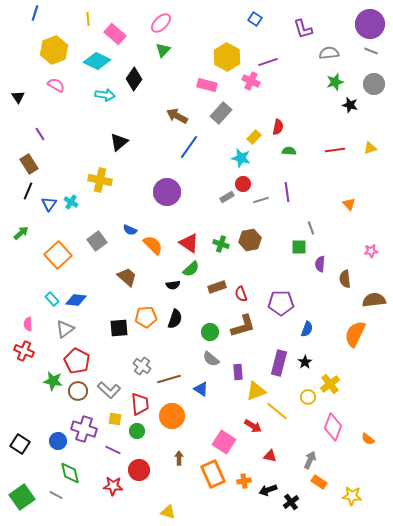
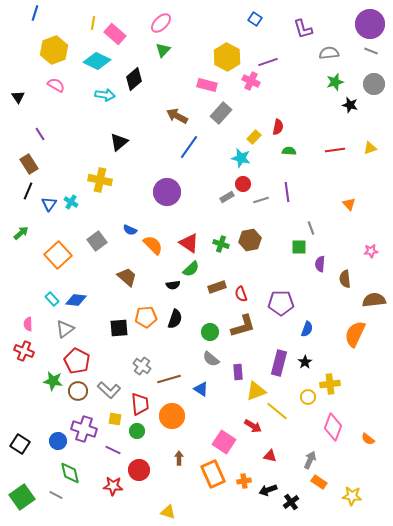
yellow line at (88, 19): moved 5 px right, 4 px down; rotated 16 degrees clockwise
black diamond at (134, 79): rotated 15 degrees clockwise
yellow cross at (330, 384): rotated 30 degrees clockwise
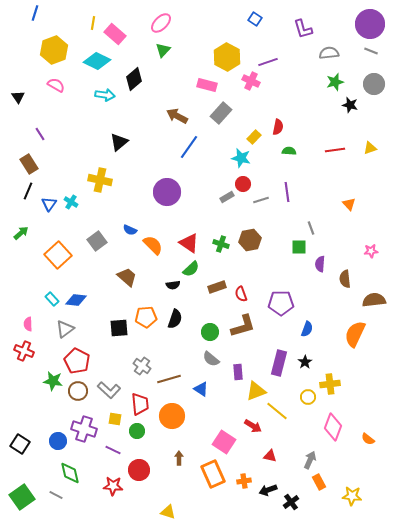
orange rectangle at (319, 482): rotated 28 degrees clockwise
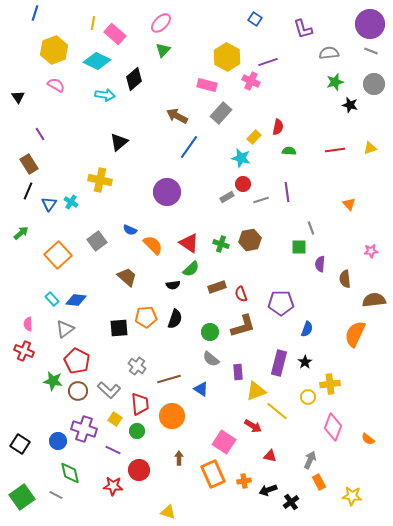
gray cross at (142, 366): moved 5 px left
yellow square at (115, 419): rotated 24 degrees clockwise
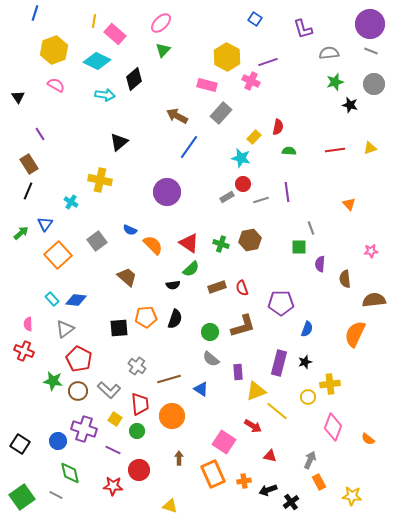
yellow line at (93, 23): moved 1 px right, 2 px up
blue triangle at (49, 204): moved 4 px left, 20 px down
red semicircle at (241, 294): moved 1 px right, 6 px up
red pentagon at (77, 361): moved 2 px right, 2 px up
black star at (305, 362): rotated 16 degrees clockwise
yellow triangle at (168, 512): moved 2 px right, 6 px up
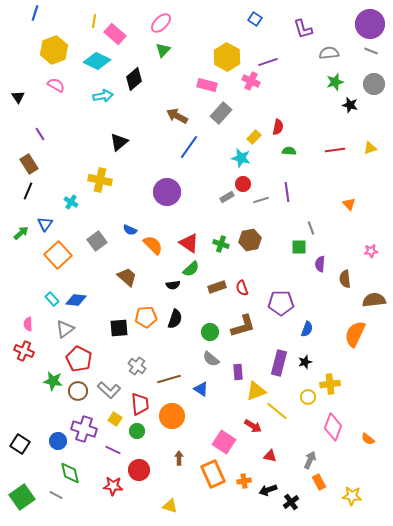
cyan arrow at (105, 95): moved 2 px left, 1 px down; rotated 18 degrees counterclockwise
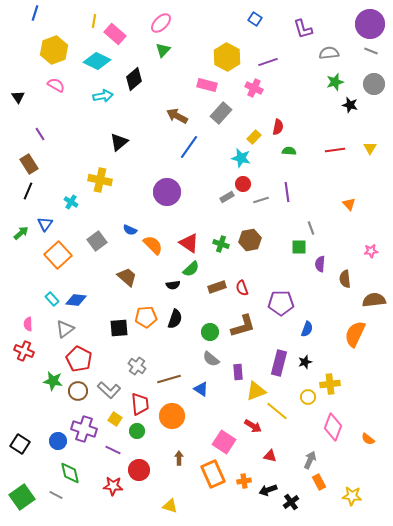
pink cross at (251, 81): moved 3 px right, 7 px down
yellow triangle at (370, 148): rotated 40 degrees counterclockwise
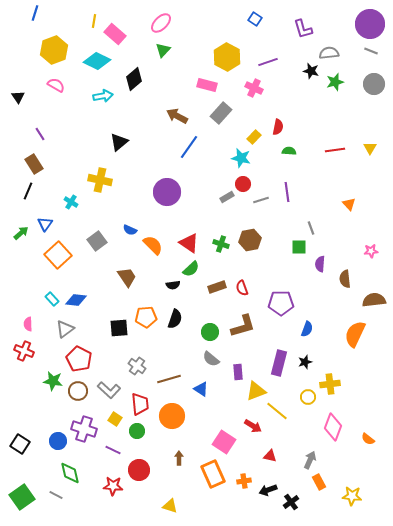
black star at (350, 105): moved 39 px left, 34 px up
brown rectangle at (29, 164): moved 5 px right
brown trapezoid at (127, 277): rotated 15 degrees clockwise
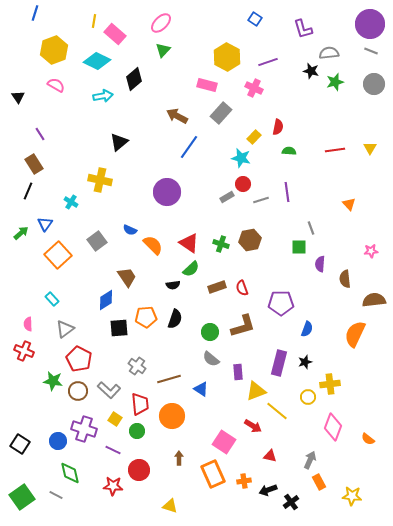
blue diamond at (76, 300): moved 30 px right; rotated 40 degrees counterclockwise
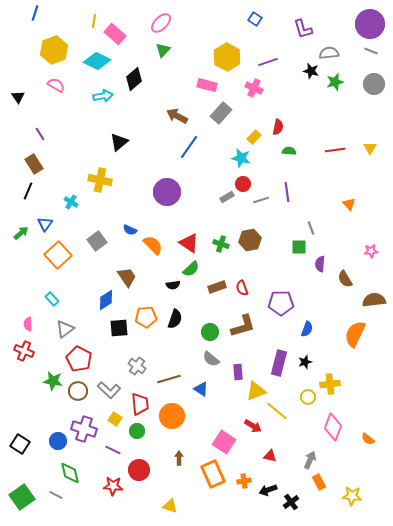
brown semicircle at (345, 279): rotated 24 degrees counterclockwise
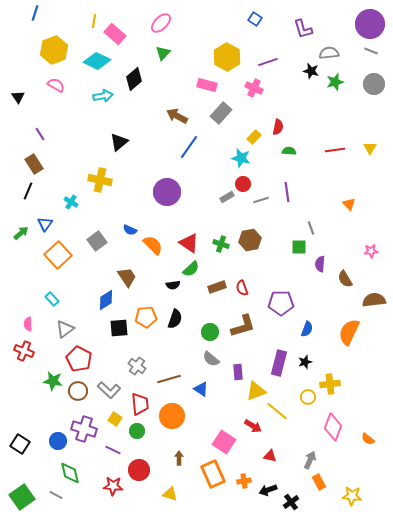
green triangle at (163, 50): moved 3 px down
orange semicircle at (355, 334): moved 6 px left, 2 px up
yellow triangle at (170, 506): moved 12 px up
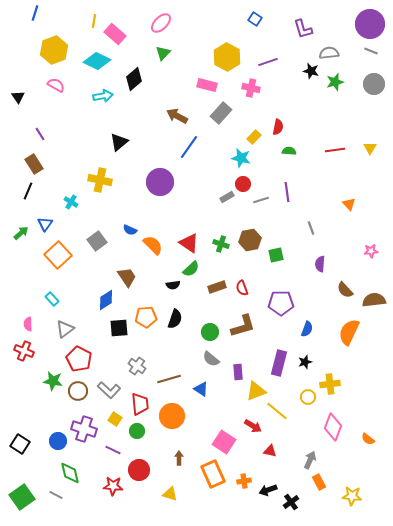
pink cross at (254, 88): moved 3 px left; rotated 12 degrees counterclockwise
purple circle at (167, 192): moved 7 px left, 10 px up
green square at (299, 247): moved 23 px left, 8 px down; rotated 14 degrees counterclockwise
brown semicircle at (345, 279): moved 11 px down; rotated 12 degrees counterclockwise
red triangle at (270, 456): moved 5 px up
